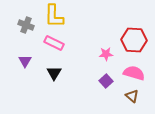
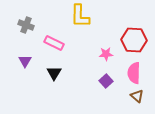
yellow L-shape: moved 26 px right
pink semicircle: rotated 105 degrees counterclockwise
brown triangle: moved 5 px right
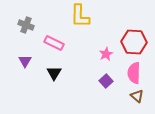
red hexagon: moved 2 px down
pink star: rotated 24 degrees counterclockwise
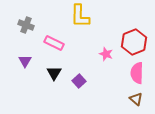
red hexagon: rotated 25 degrees counterclockwise
pink star: rotated 24 degrees counterclockwise
pink semicircle: moved 3 px right
purple square: moved 27 px left
brown triangle: moved 1 px left, 3 px down
